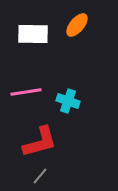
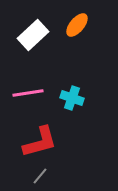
white rectangle: moved 1 px down; rotated 44 degrees counterclockwise
pink line: moved 2 px right, 1 px down
cyan cross: moved 4 px right, 3 px up
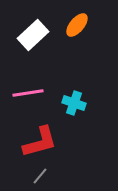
cyan cross: moved 2 px right, 5 px down
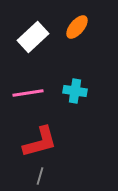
orange ellipse: moved 2 px down
white rectangle: moved 2 px down
cyan cross: moved 1 px right, 12 px up; rotated 10 degrees counterclockwise
gray line: rotated 24 degrees counterclockwise
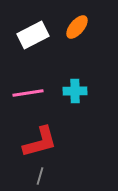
white rectangle: moved 2 px up; rotated 16 degrees clockwise
cyan cross: rotated 10 degrees counterclockwise
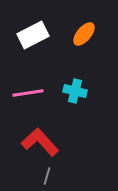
orange ellipse: moved 7 px right, 7 px down
cyan cross: rotated 15 degrees clockwise
red L-shape: rotated 117 degrees counterclockwise
gray line: moved 7 px right
